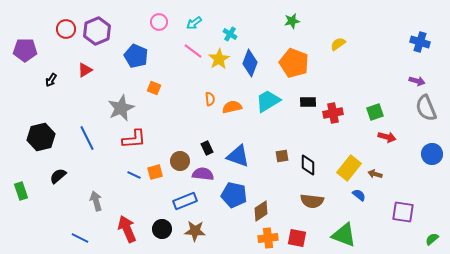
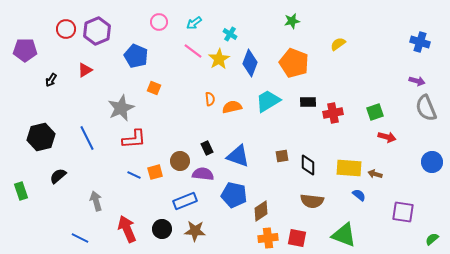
blue circle at (432, 154): moved 8 px down
yellow rectangle at (349, 168): rotated 55 degrees clockwise
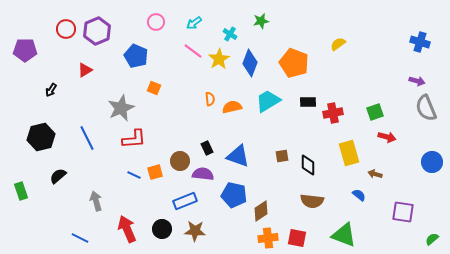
green star at (292, 21): moved 31 px left
pink circle at (159, 22): moved 3 px left
black arrow at (51, 80): moved 10 px down
yellow rectangle at (349, 168): moved 15 px up; rotated 70 degrees clockwise
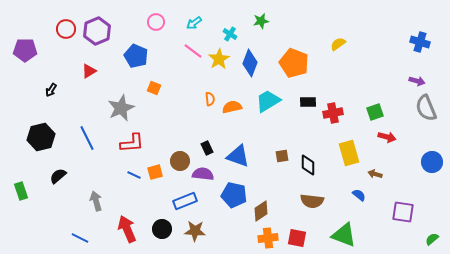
red triangle at (85, 70): moved 4 px right, 1 px down
red L-shape at (134, 139): moved 2 px left, 4 px down
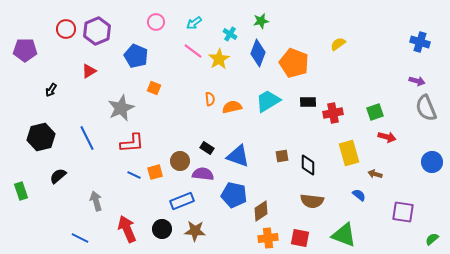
blue diamond at (250, 63): moved 8 px right, 10 px up
black rectangle at (207, 148): rotated 32 degrees counterclockwise
blue rectangle at (185, 201): moved 3 px left
red square at (297, 238): moved 3 px right
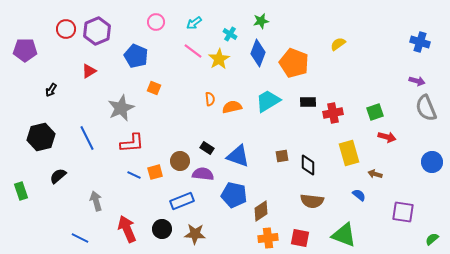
brown star at (195, 231): moved 3 px down
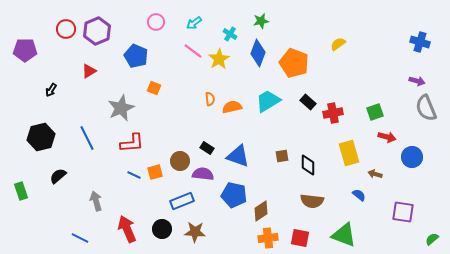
black rectangle at (308, 102): rotated 42 degrees clockwise
blue circle at (432, 162): moved 20 px left, 5 px up
brown star at (195, 234): moved 2 px up
